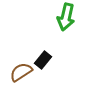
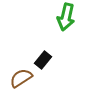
brown semicircle: moved 6 px down
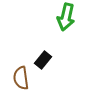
brown semicircle: rotated 65 degrees counterclockwise
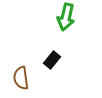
black rectangle: moved 9 px right
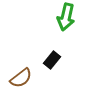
brown semicircle: rotated 120 degrees counterclockwise
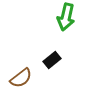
black rectangle: rotated 12 degrees clockwise
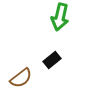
green arrow: moved 6 px left
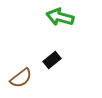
green arrow: rotated 92 degrees clockwise
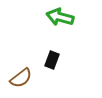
black rectangle: rotated 30 degrees counterclockwise
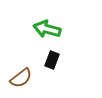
green arrow: moved 13 px left, 12 px down
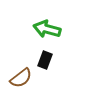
black rectangle: moved 7 px left
